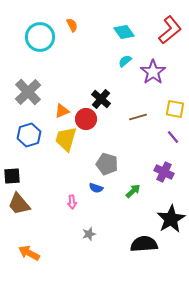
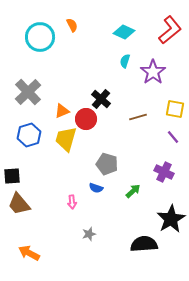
cyan diamond: rotated 30 degrees counterclockwise
cyan semicircle: rotated 32 degrees counterclockwise
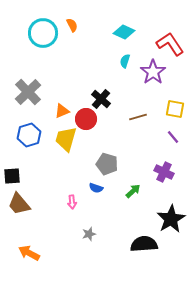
red L-shape: moved 14 px down; rotated 84 degrees counterclockwise
cyan circle: moved 3 px right, 4 px up
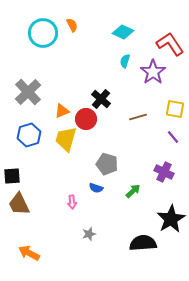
cyan diamond: moved 1 px left
brown trapezoid: rotated 15 degrees clockwise
black semicircle: moved 1 px left, 1 px up
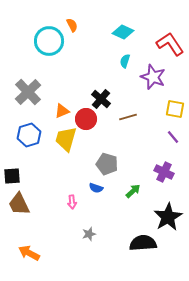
cyan circle: moved 6 px right, 8 px down
purple star: moved 5 px down; rotated 15 degrees counterclockwise
brown line: moved 10 px left
black star: moved 3 px left, 2 px up
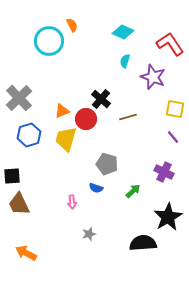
gray cross: moved 9 px left, 6 px down
orange arrow: moved 3 px left
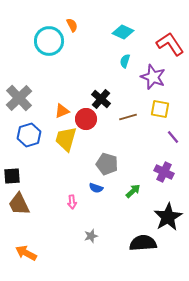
yellow square: moved 15 px left
gray star: moved 2 px right, 2 px down
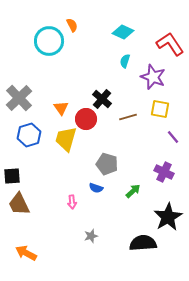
black cross: moved 1 px right
orange triangle: moved 1 px left, 3 px up; rotated 42 degrees counterclockwise
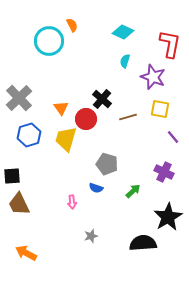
red L-shape: rotated 44 degrees clockwise
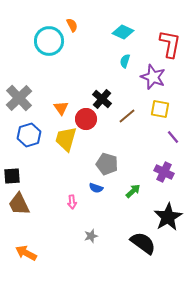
brown line: moved 1 px left, 1 px up; rotated 24 degrees counterclockwise
black semicircle: rotated 40 degrees clockwise
